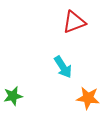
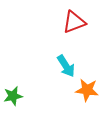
cyan arrow: moved 3 px right, 1 px up
orange star: moved 1 px left, 8 px up
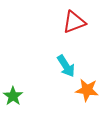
green star: rotated 24 degrees counterclockwise
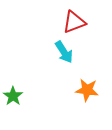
cyan arrow: moved 2 px left, 14 px up
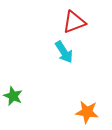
orange star: moved 22 px down
green star: rotated 12 degrees counterclockwise
